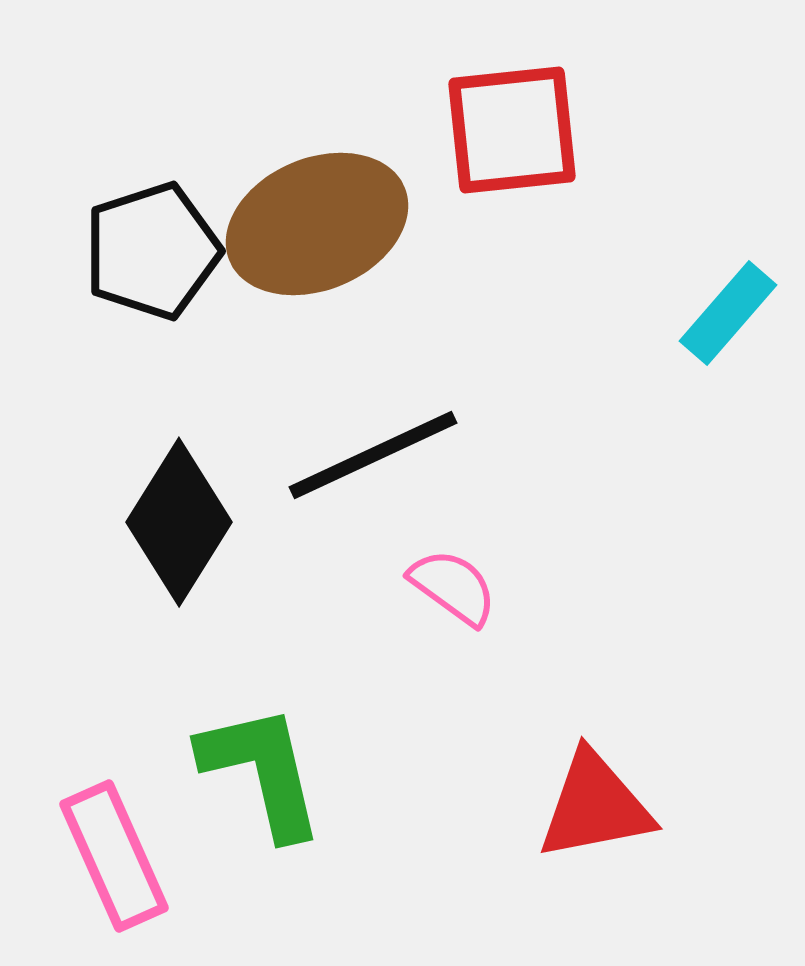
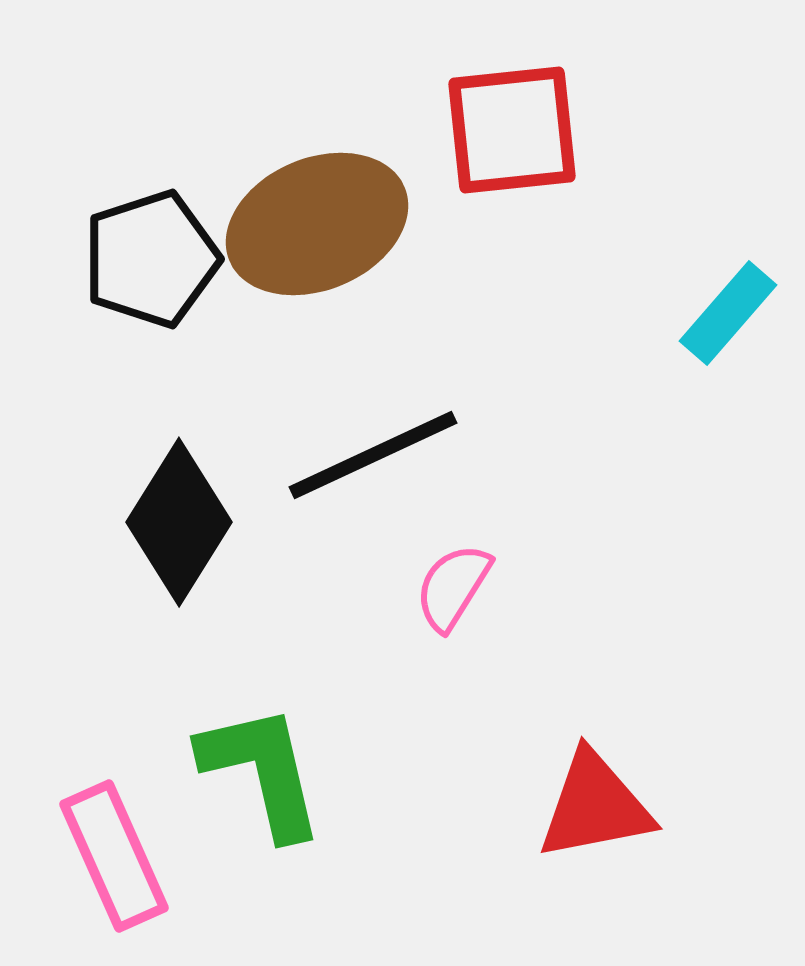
black pentagon: moved 1 px left, 8 px down
pink semicircle: rotated 94 degrees counterclockwise
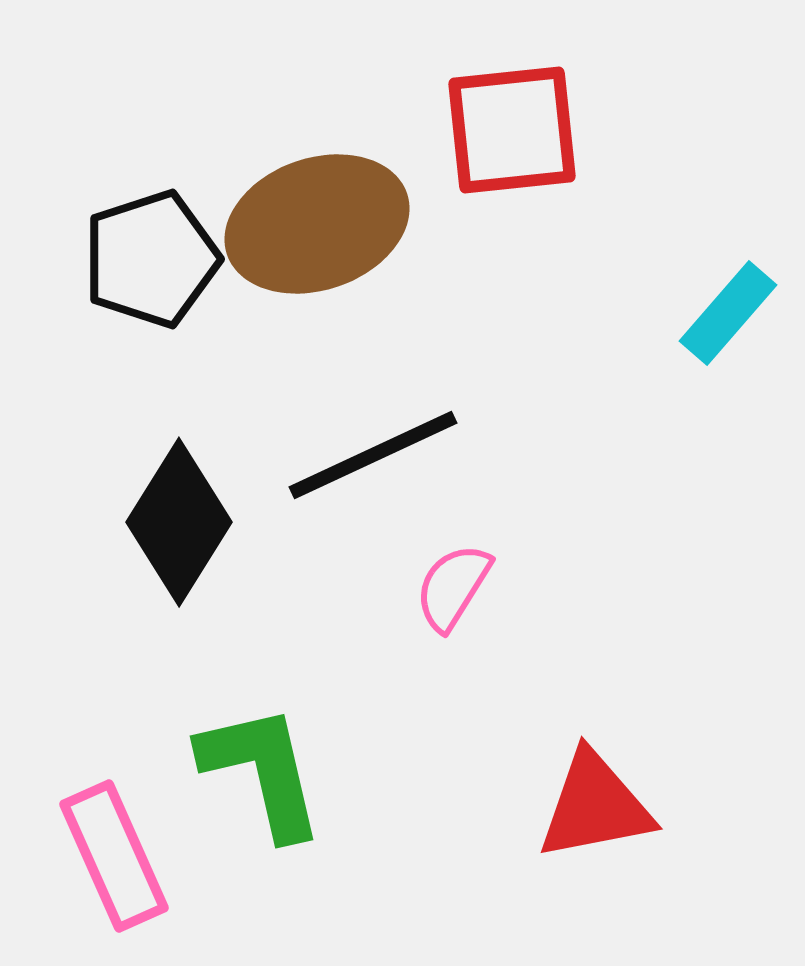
brown ellipse: rotated 4 degrees clockwise
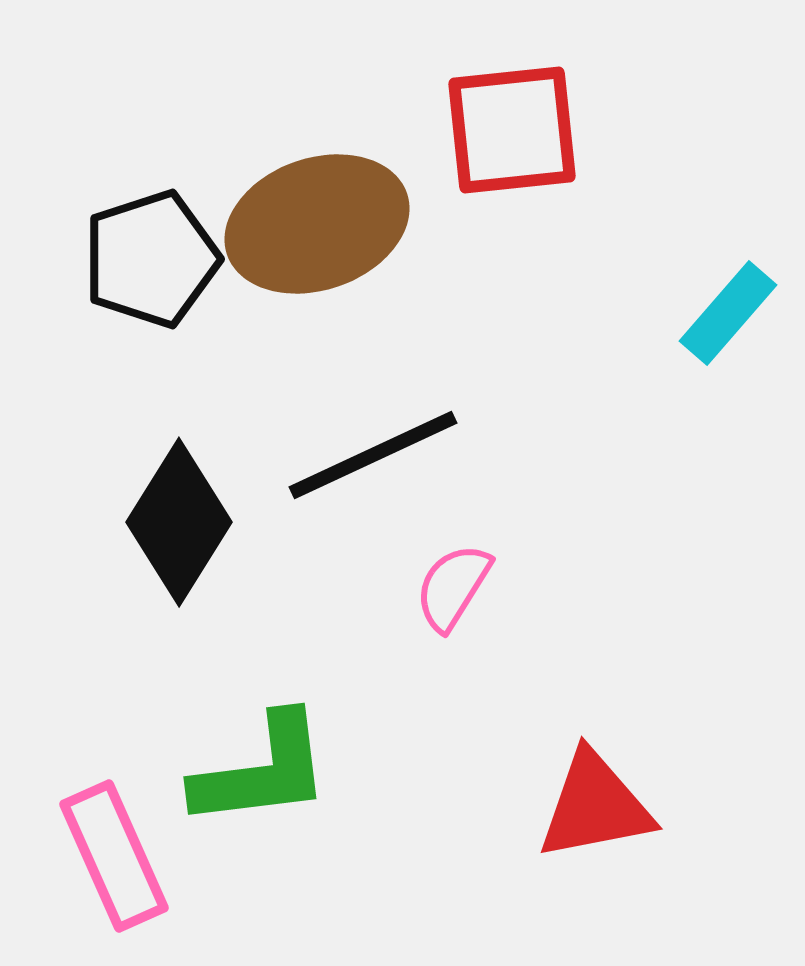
green L-shape: rotated 96 degrees clockwise
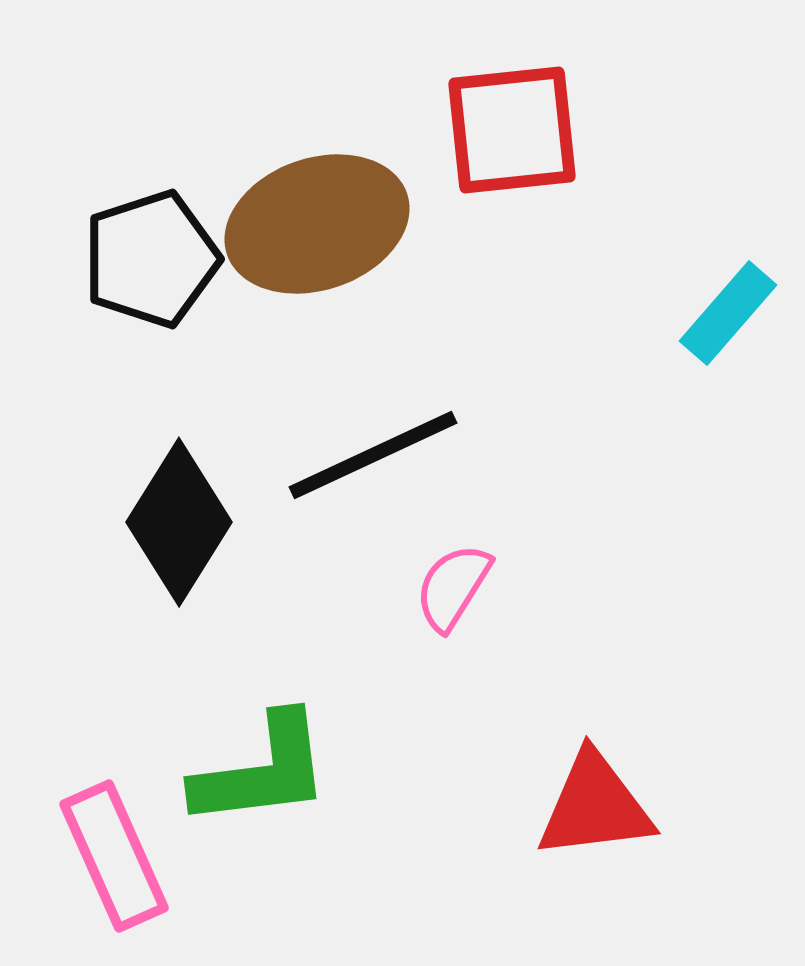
red triangle: rotated 4 degrees clockwise
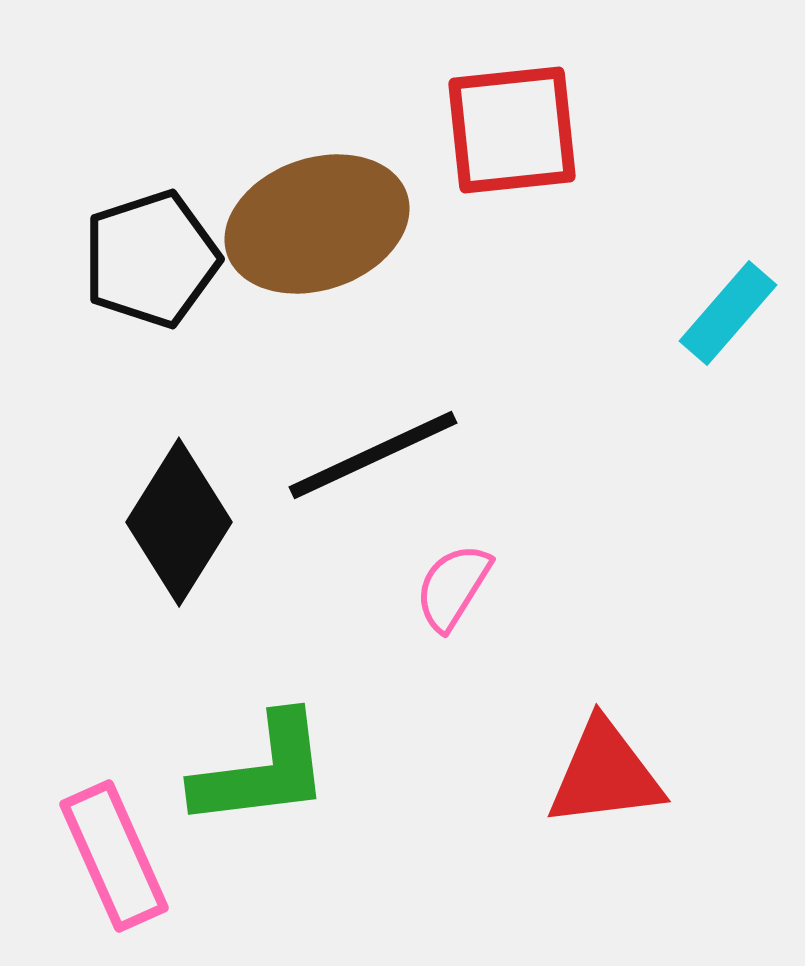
red triangle: moved 10 px right, 32 px up
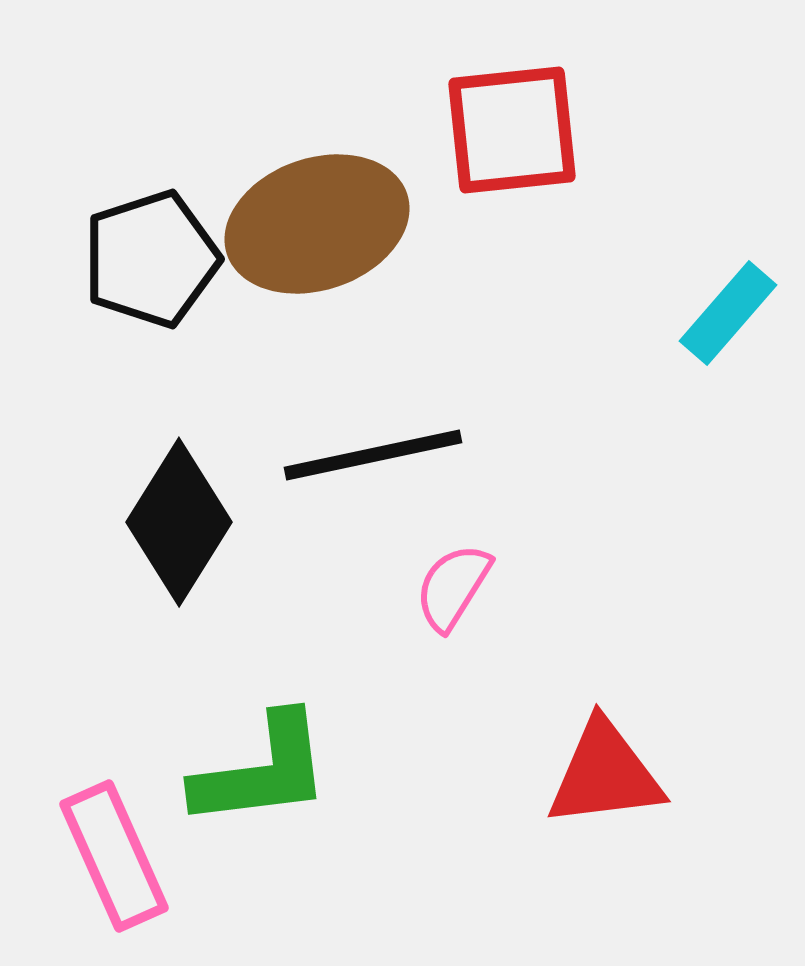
black line: rotated 13 degrees clockwise
